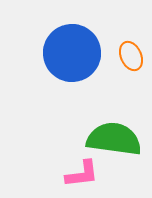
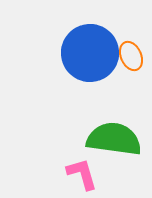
blue circle: moved 18 px right
pink L-shape: rotated 99 degrees counterclockwise
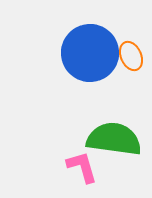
pink L-shape: moved 7 px up
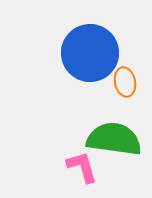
orange ellipse: moved 6 px left, 26 px down; rotated 12 degrees clockwise
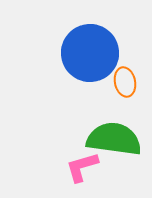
pink L-shape: rotated 90 degrees counterclockwise
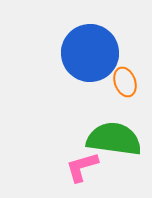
orange ellipse: rotated 8 degrees counterclockwise
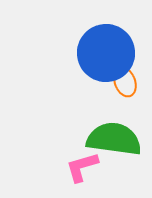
blue circle: moved 16 px right
